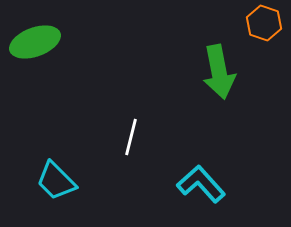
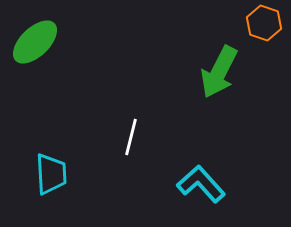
green ellipse: rotated 24 degrees counterclockwise
green arrow: rotated 38 degrees clockwise
cyan trapezoid: moved 5 px left, 7 px up; rotated 138 degrees counterclockwise
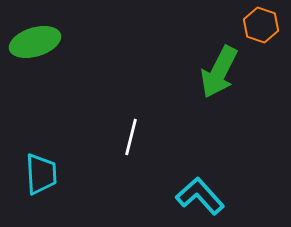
orange hexagon: moved 3 px left, 2 px down
green ellipse: rotated 27 degrees clockwise
cyan trapezoid: moved 10 px left
cyan L-shape: moved 1 px left, 12 px down
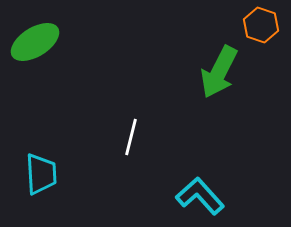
green ellipse: rotated 15 degrees counterclockwise
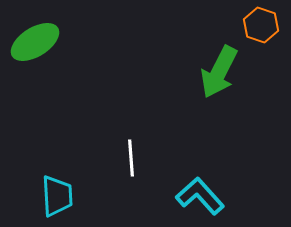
white line: moved 21 px down; rotated 18 degrees counterclockwise
cyan trapezoid: moved 16 px right, 22 px down
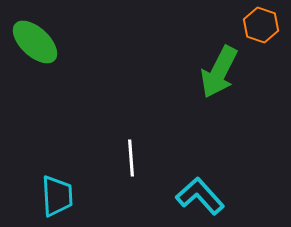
green ellipse: rotated 75 degrees clockwise
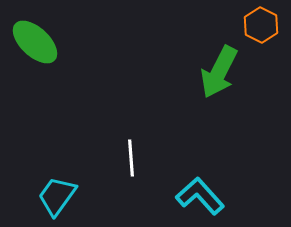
orange hexagon: rotated 8 degrees clockwise
cyan trapezoid: rotated 141 degrees counterclockwise
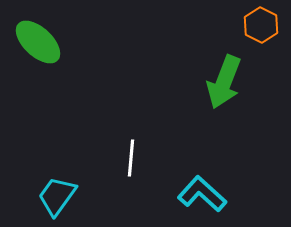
green ellipse: moved 3 px right
green arrow: moved 5 px right, 10 px down; rotated 6 degrees counterclockwise
white line: rotated 9 degrees clockwise
cyan L-shape: moved 2 px right, 2 px up; rotated 6 degrees counterclockwise
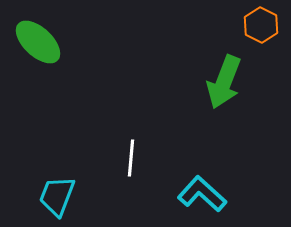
cyan trapezoid: rotated 15 degrees counterclockwise
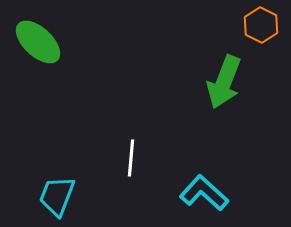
cyan L-shape: moved 2 px right, 1 px up
